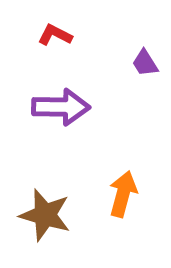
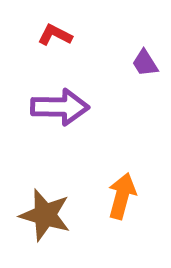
purple arrow: moved 1 px left
orange arrow: moved 1 px left, 2 px down
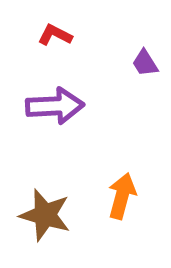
purple arrow: moved 5 px left, 1 px up; rotated 4 degrees counterclockwise
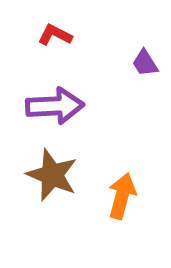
brown star: moved 7 px right, 40 px up; rotated 6 degrees clockwise
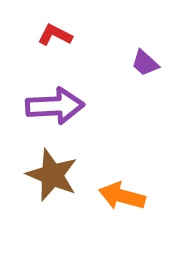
purple trapezoid: rotated 16 degrees counterclockwise
orange arrow: rotated 90 degrees counterclockwise
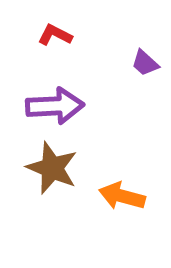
brown star: moved 7 px up
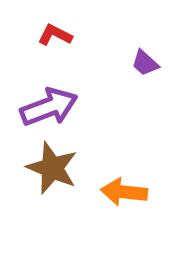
purple arrow: moved 6 px left, 1 px down; rotated 18 degrees counterclockwise
orange arrow: moved 2 px right, 4 px up; rotated 9 degrees counterclockwise
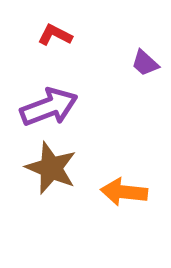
brown star: moved 1 px left
